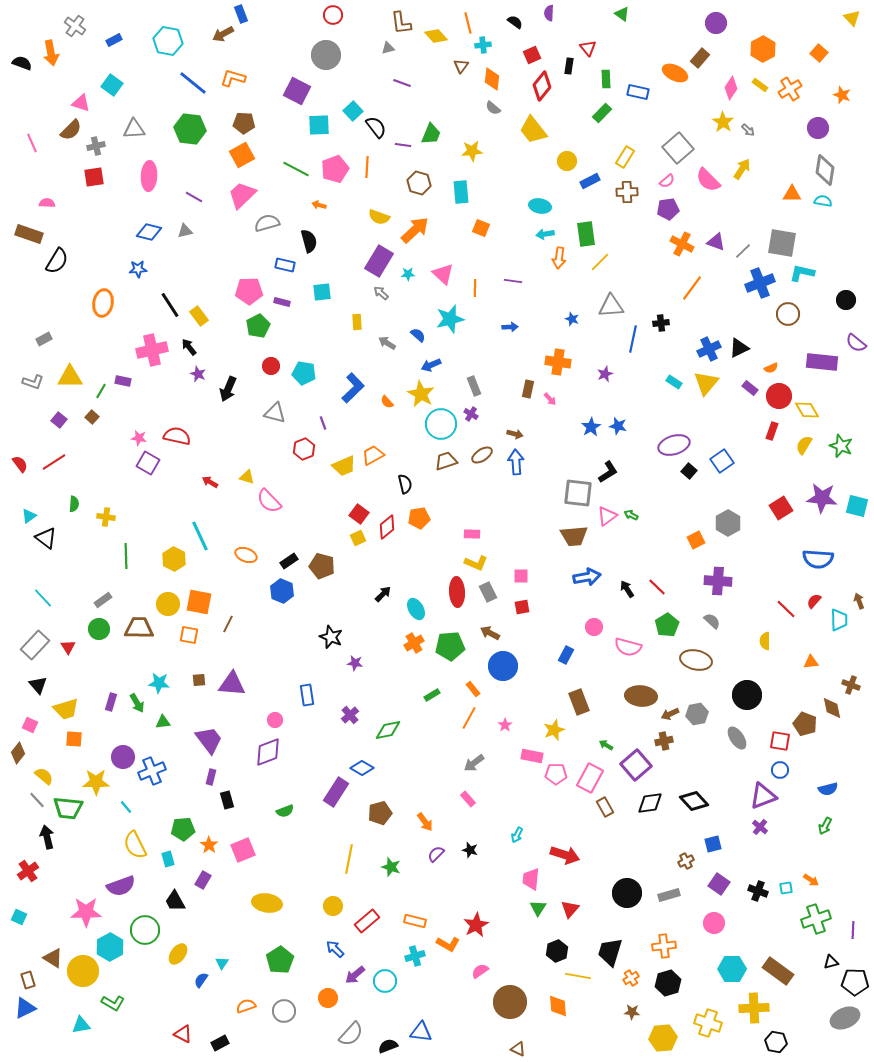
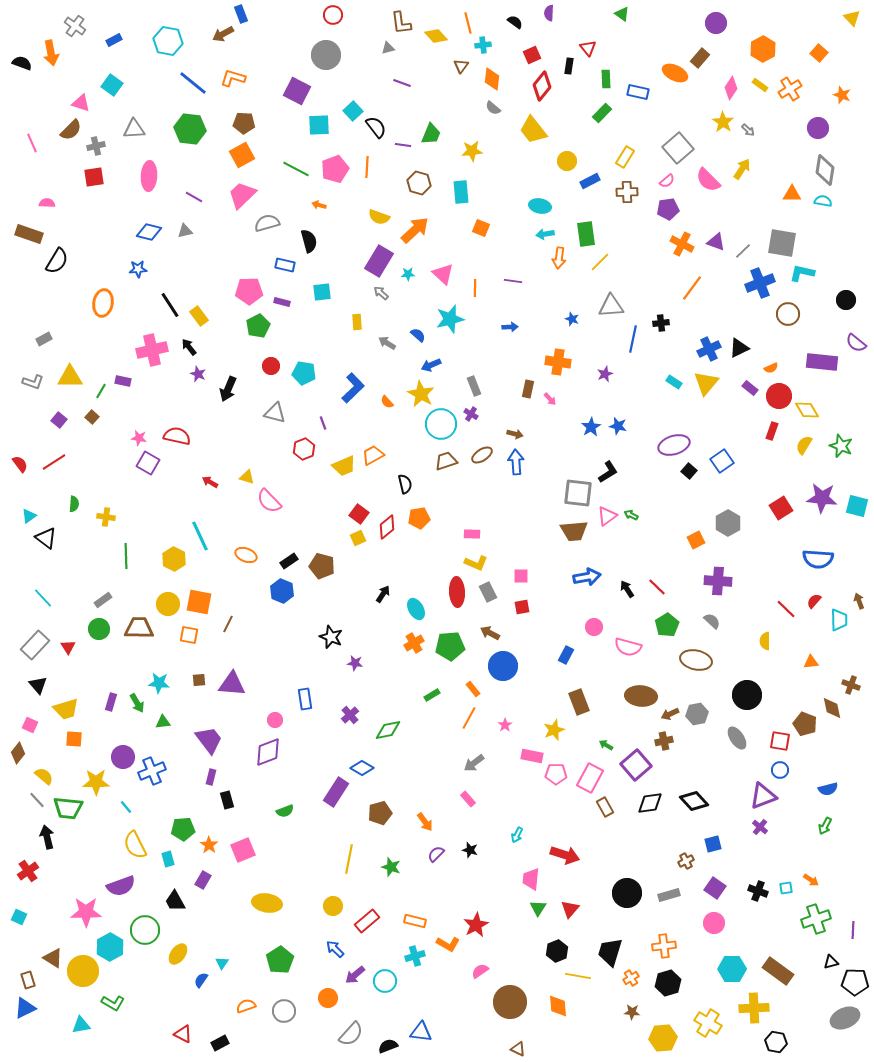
brown trapezoid at (574, 536): moved 5 px up
black arrow at (383, 594): rotated 12 degrees counterclockwise
blue rectangle at (307, 695): moved 2 px left, 4 px down
purple square at (719, 884): moved 4 px left, 4 px down
yellow cross at (708, 1023): rotated 12 degrees clockwise
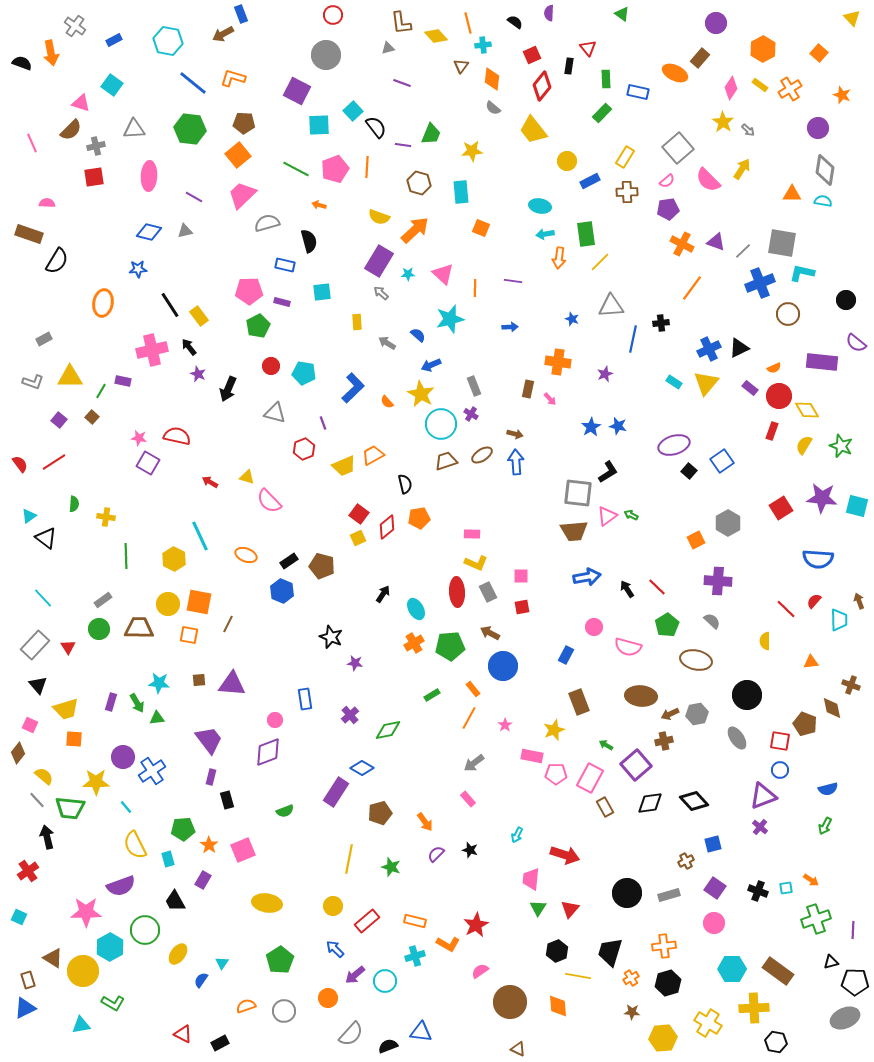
orange square at (242, 155): moved 4 px left; rotated 10 degrees counterclockwise
orange semicircle at (771, 368): moved 3 px right
green triangle at (163, 722): moved 6 px left, 4 px up
blue cross at (152, 771): rotated 12 degrees counterclockwise
green trapezoid at (68, 808): moved 2 px right
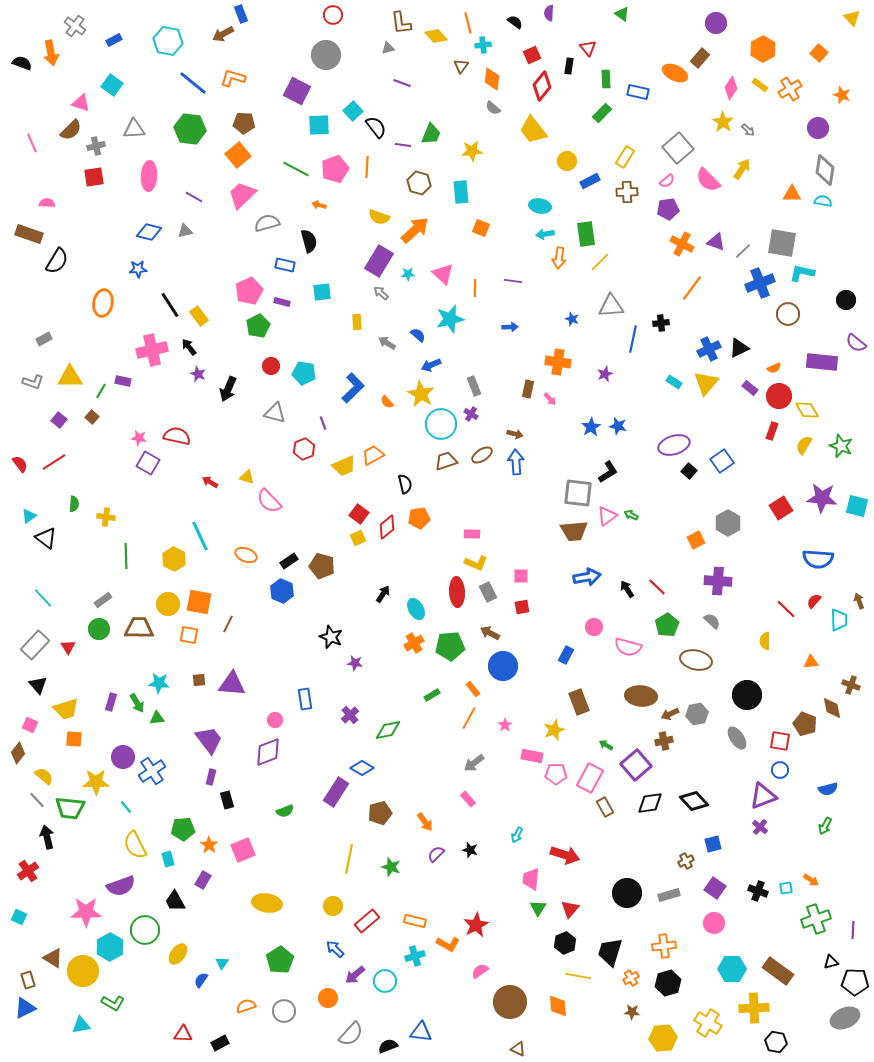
pink pentagon at (249, 291): rotated 24 degrees counterclockwise
black hexagon at (557, 951): moved 8 px right, 8 px up
red triangle at (183, 1034): rotated 24 degrees counterclockwise
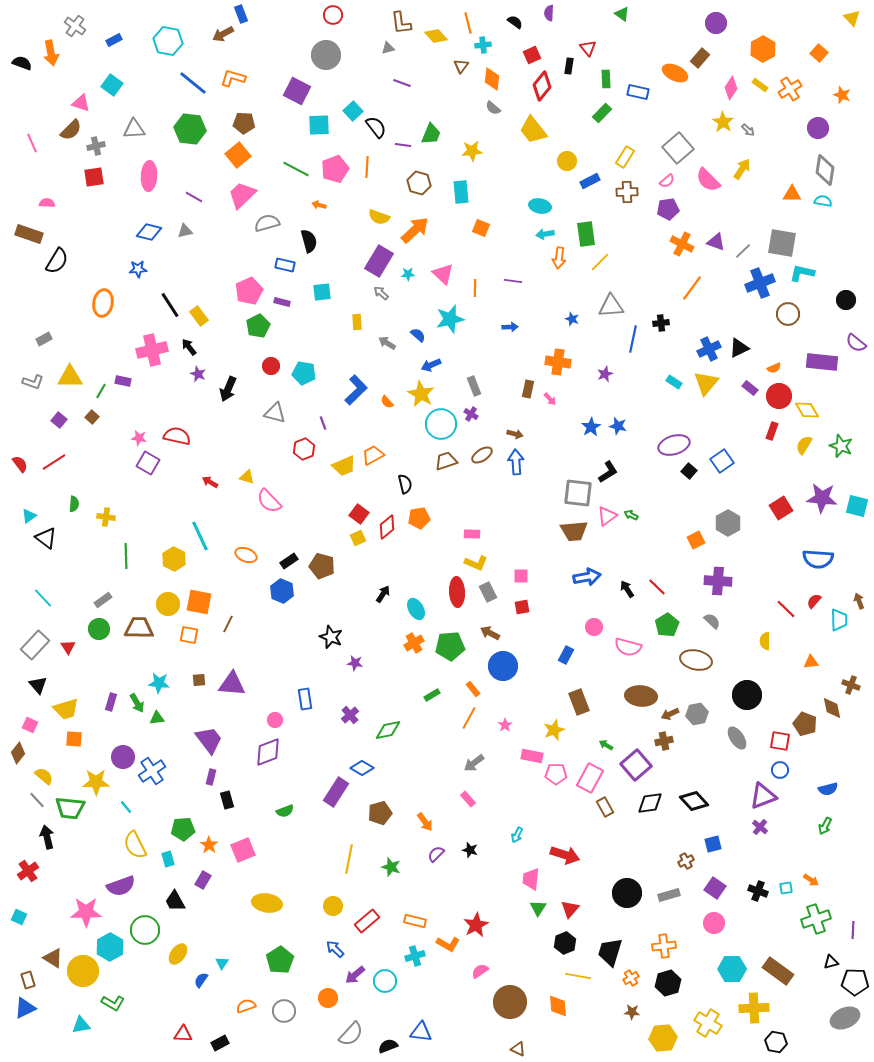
blue L-shape at (353, 388): moved 3 px right, 2 px down
